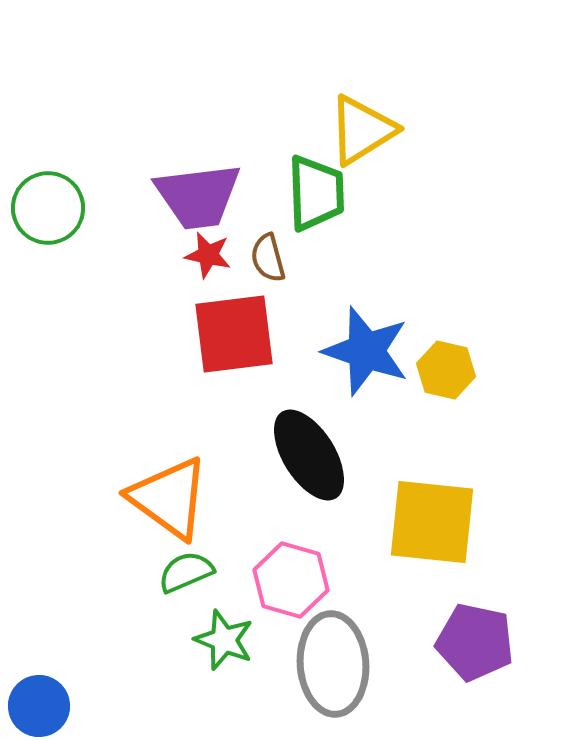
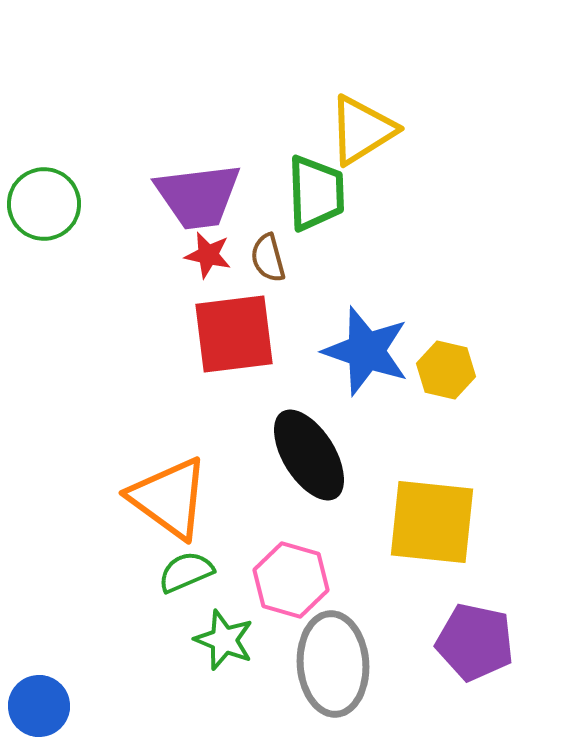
green circle: moved 4 px left, 4 px up
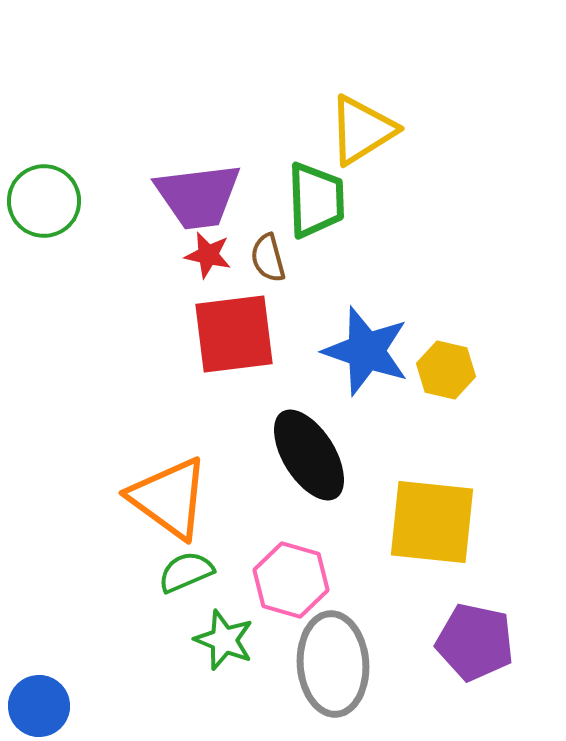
green trapezoid: moved 7 px down
green circle: moved 3 px up
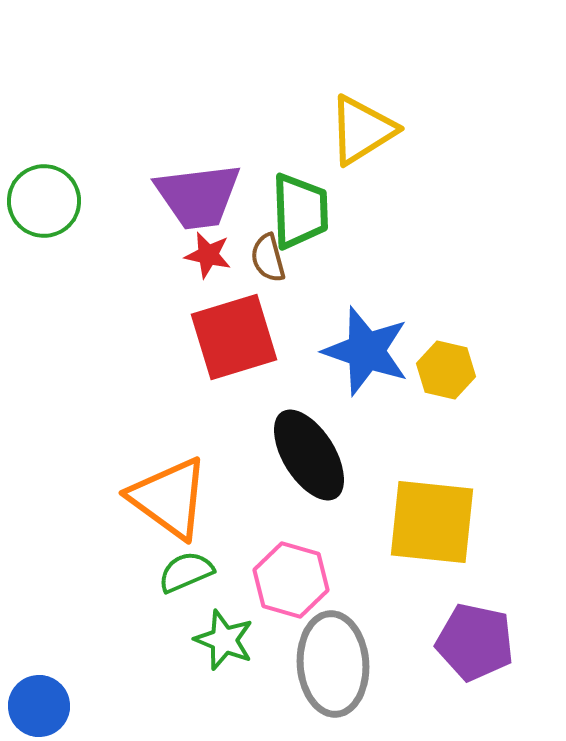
green trapezoid: moved 16 px left, 11 px down
red square: moved 3 px down; rotated 10 degrees counterclockwise
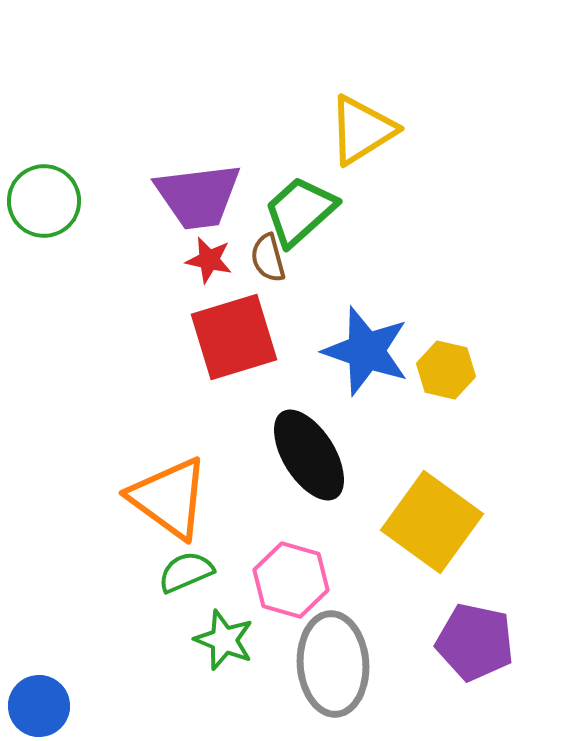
green trapezoid: rotated 130 degrees counterclockwise
red star: moved 1 px right, 5 px down
yellow square: rotated 30 degrees clockwise
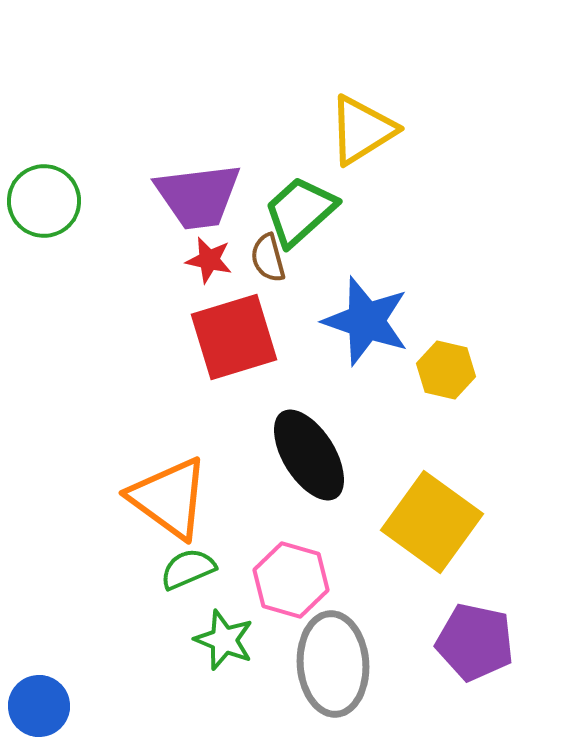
blue star: moved 30 px up
green semicircle: moved 2 px right, 3 px up
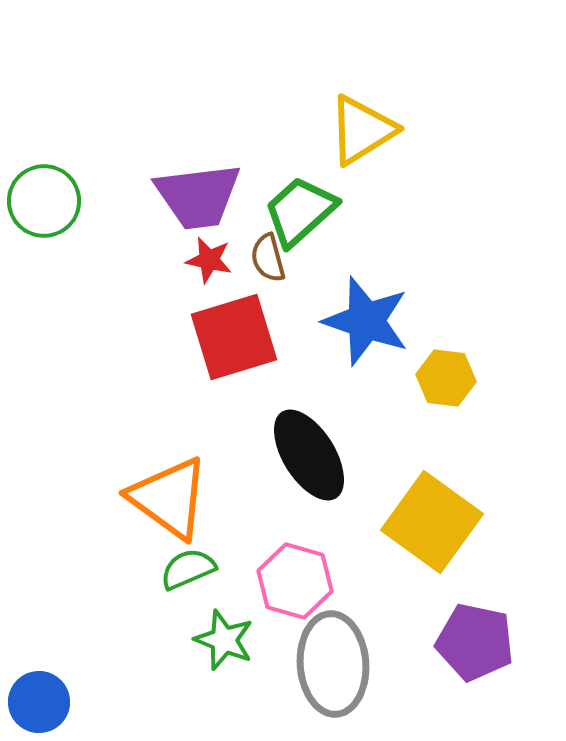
yellow hexagon: moved 8 px down; rotated 6 degrees counterclockwise
pink hexagon: moved 4 px right, 1 px down
blue circle: moved 4 px up
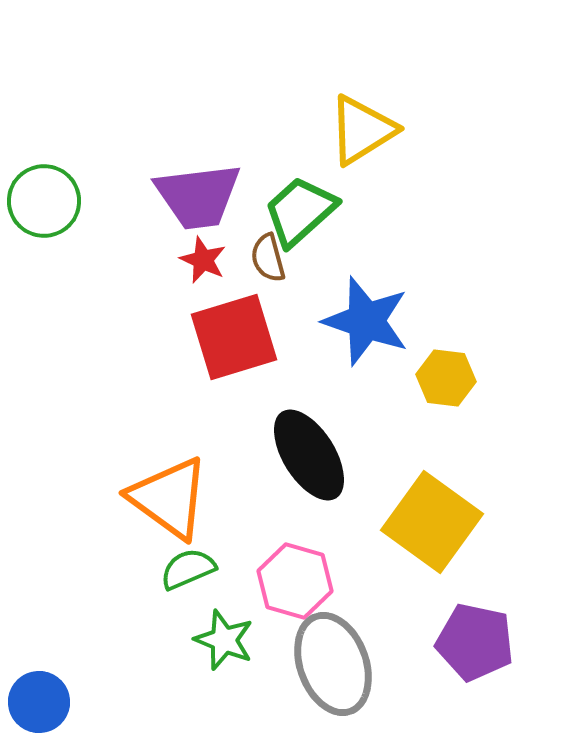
red star: moved 6 px left; rotated 12 degrees clockwise
gray ellipse: rotated 16 degrees counterclockwise
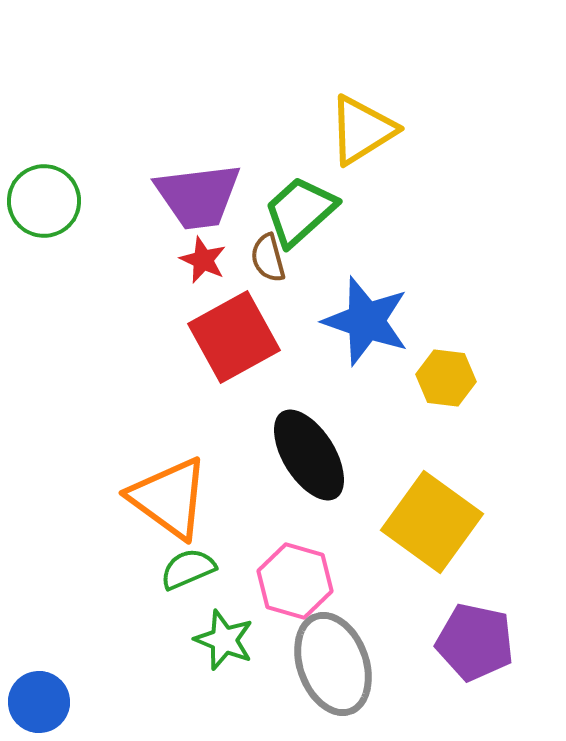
red square: rotated 12 degrees counterclockwise
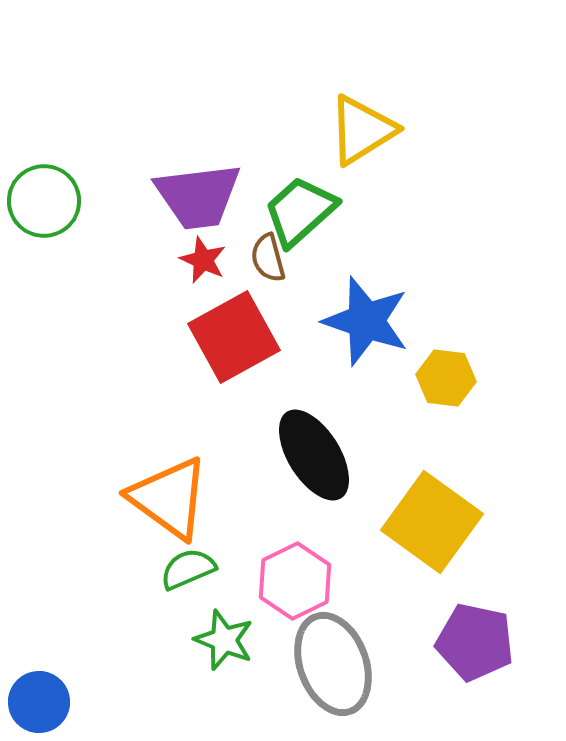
black ellipse: moved 5 px right
pink hexagon: rotated 18 degrees clockwise
